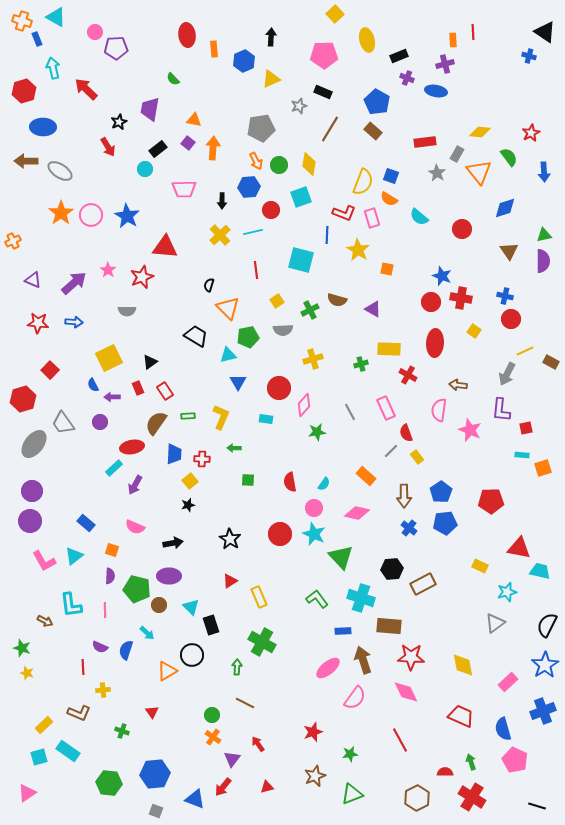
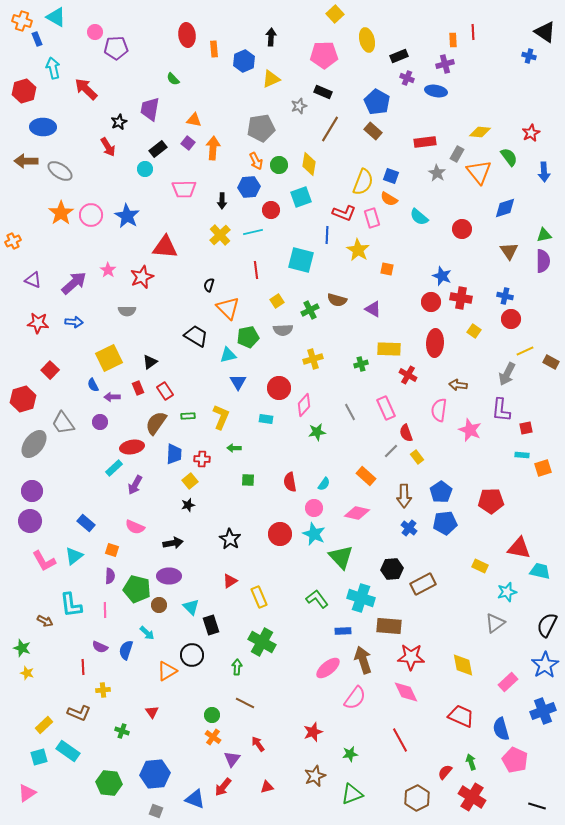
blue semicircle at (503, 729): moved 2 px left
red semicircle at (445, 772): rotated 49 degrees counterclockwise
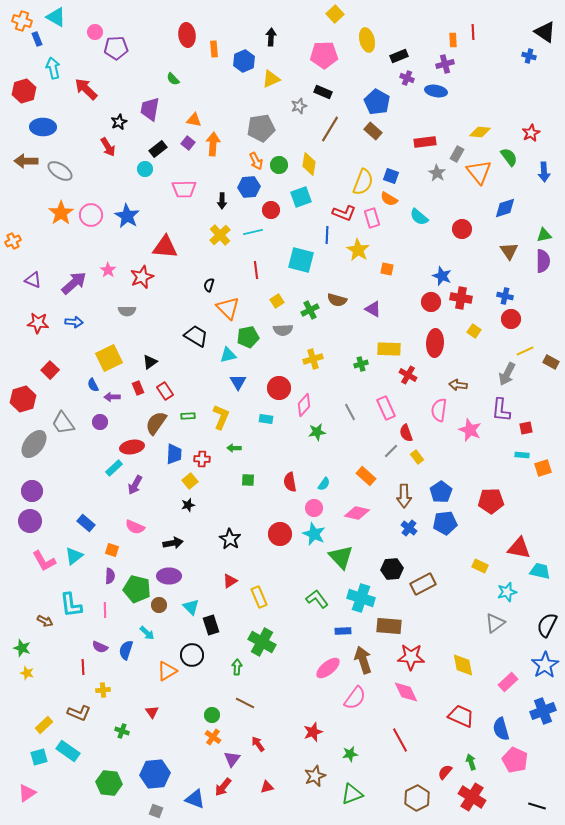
orange arrow at (213, 148): moved 4 px up
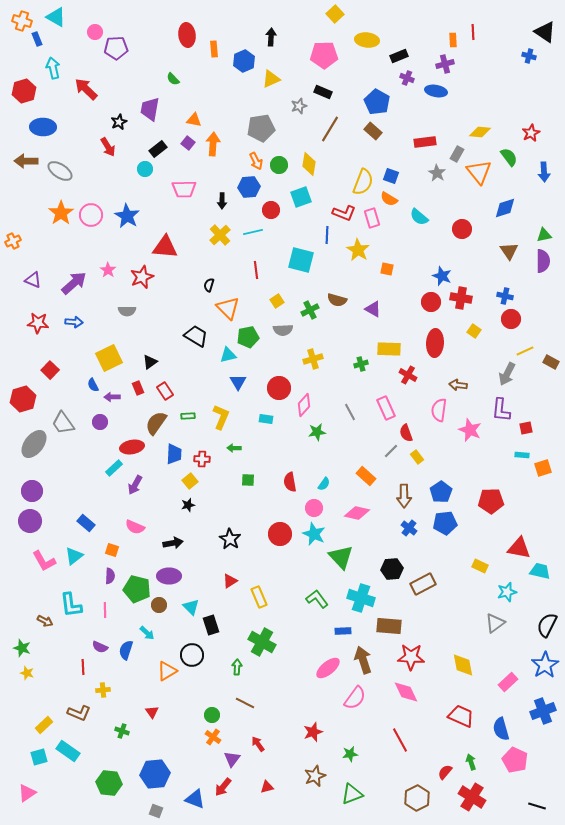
yellow ellipse at (367, 40): rotated 70 degrees counterclockwise
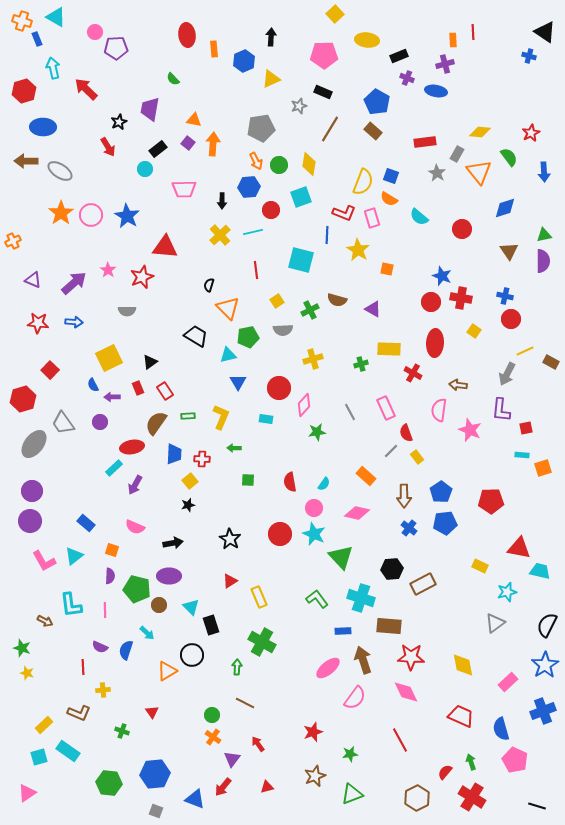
red cross at (408, 375): moved 5 px right, 2 px up
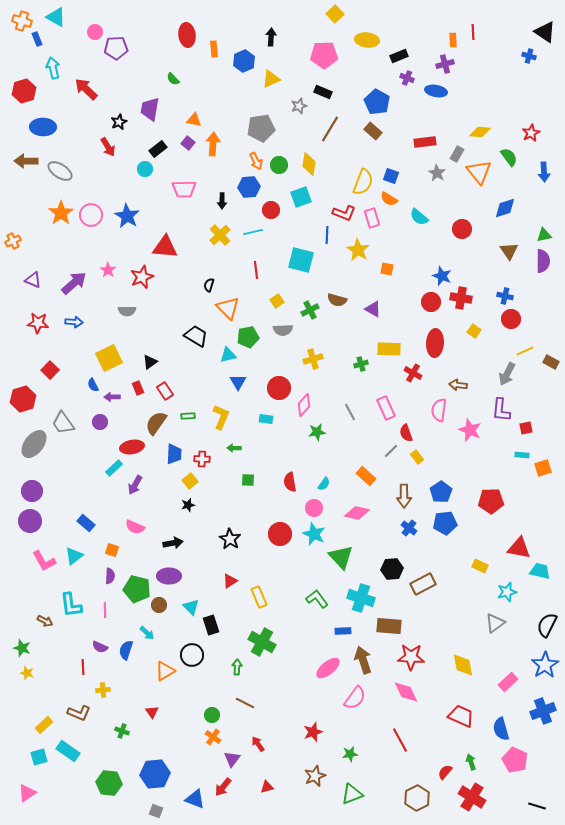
orange triangle at (167, 671): moved 2 px left
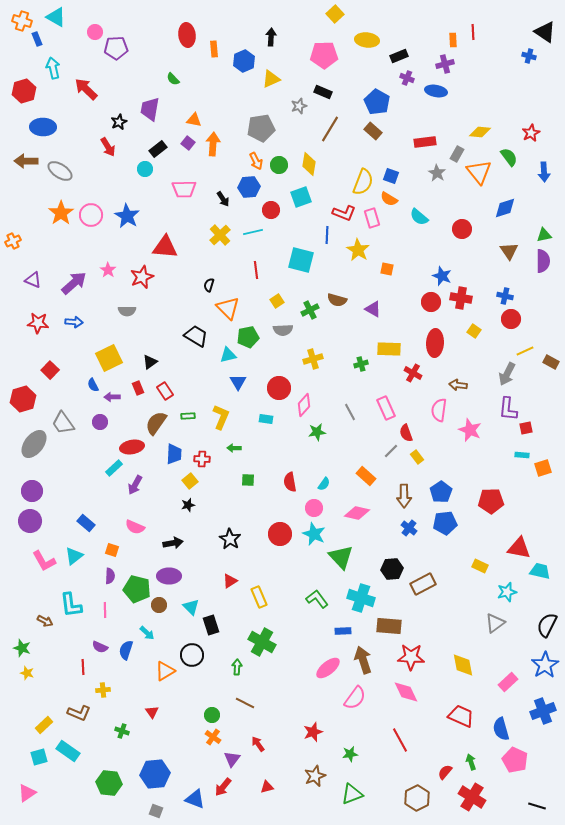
black arrow at (222, 201): moved 1 px right, 2 px up; rotated 35 degrees counterclockwise
purple L-shape at (501, 410): moved 7 px right, 1 px up
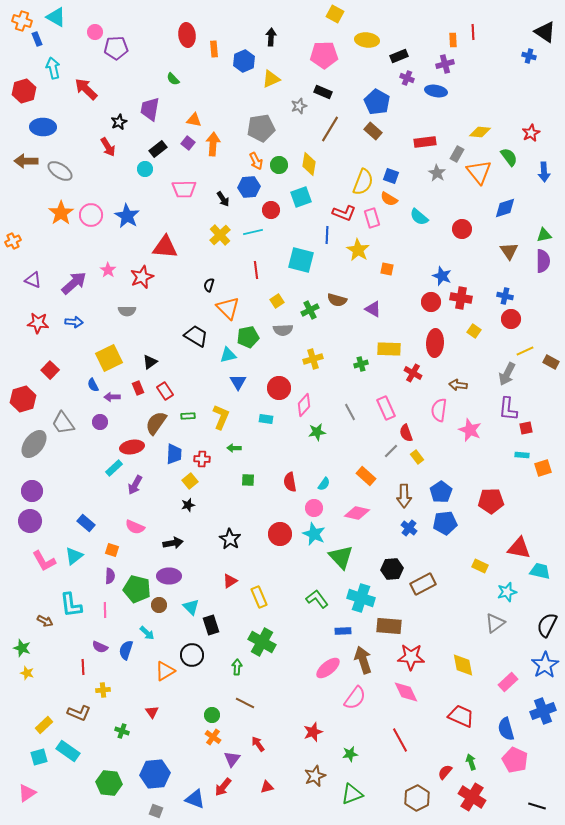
yellow square at (335, 14): rotated 18 degrees counterclockwise
blue semicircle at (501, 729): moved 5 px right
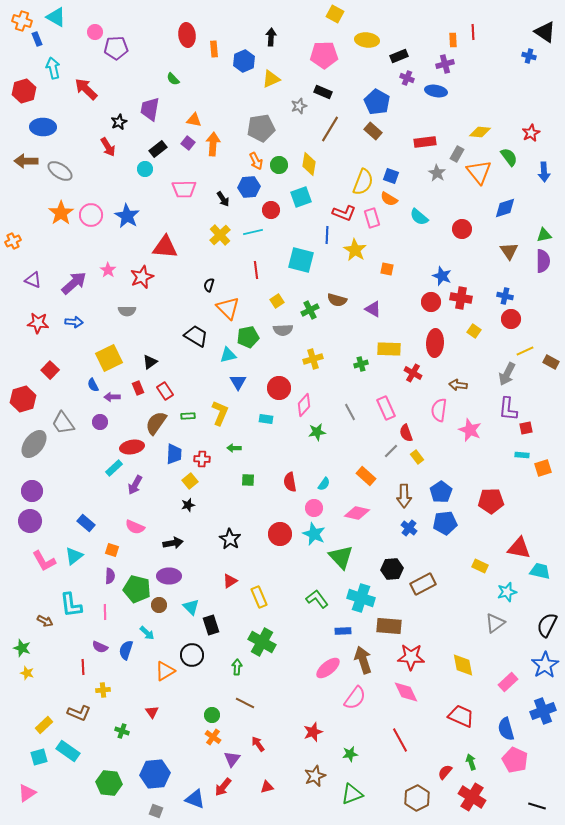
yellow star at (358, 250): moved 3 px left
yellow L-shape at (221, 417): moved 1 px left, 4 px up
pink line at (105, 610): moved 2 px down
